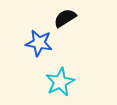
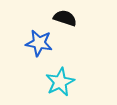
black semicircle: rotated 50 degrees clockwise
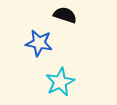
black semicircle: moved 3 px up
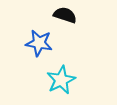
cyan star: moved 1 px right, 2 px up
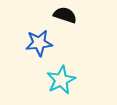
blue star: rotated 16 degrees counterclockwise
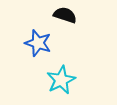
blue star: moved 1 px left; rotated 24 degrees clockwise
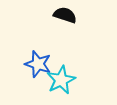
blue star: moved 21 px down
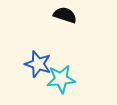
cyan star: moved 1 px up; rotated 20 degrees clockwise
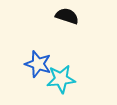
black semicircle: moved 2 px right, 1 px down
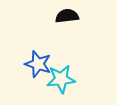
black semicircle: rotated 25 degrees counterclockwise
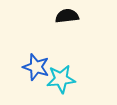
blue star: moved 2 px left, 3 px down
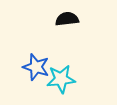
black semicircle: moved 3 px down
